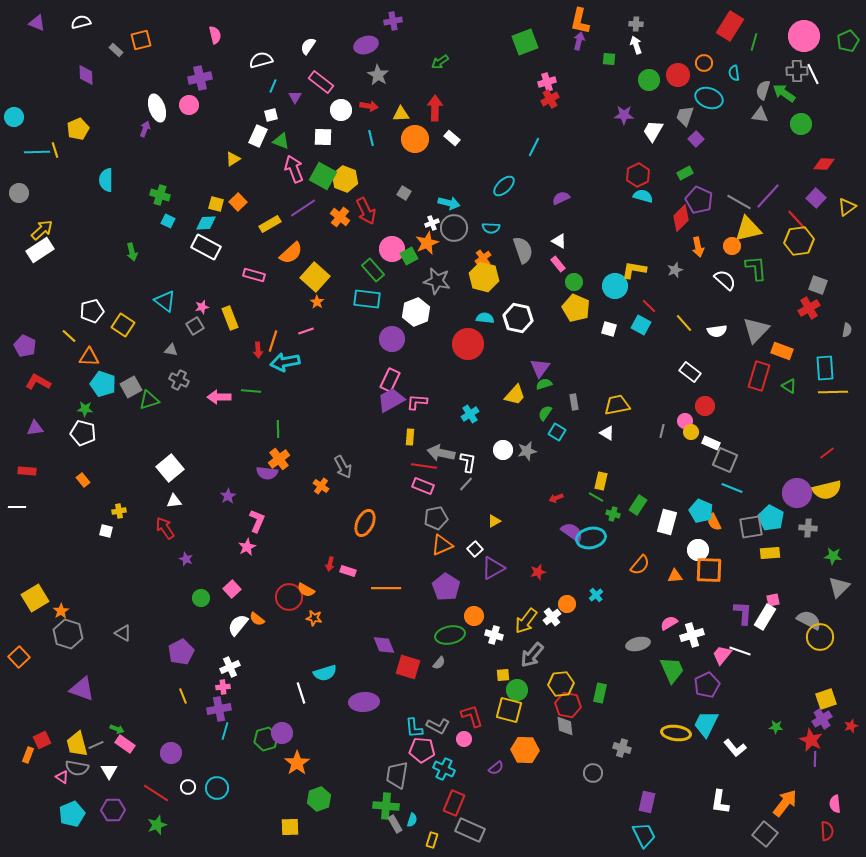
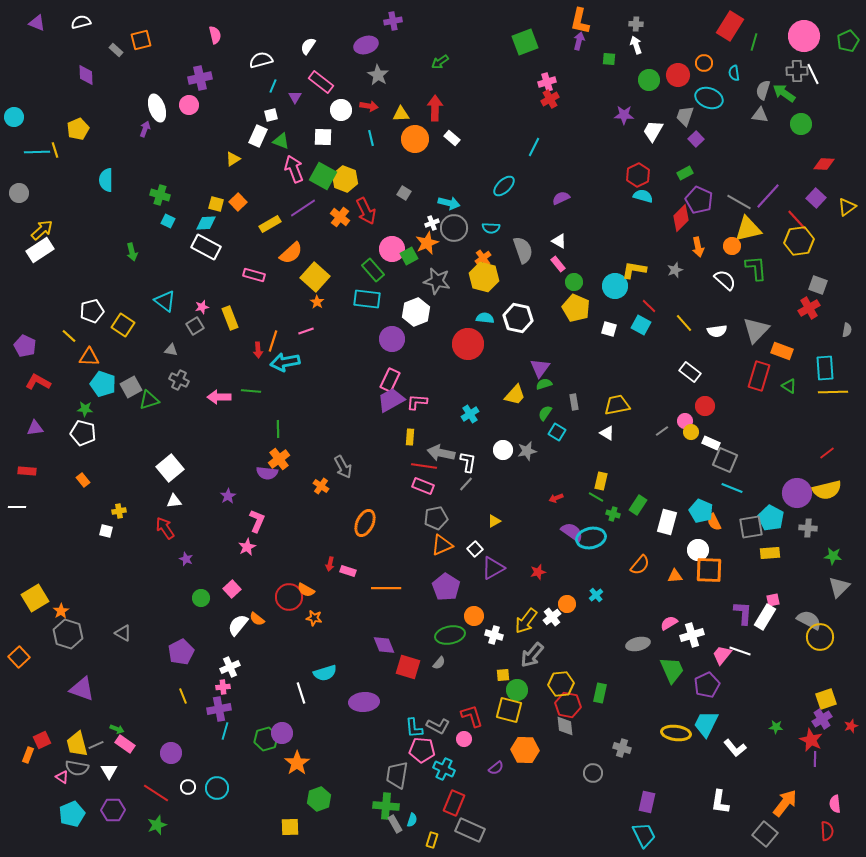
gray line at (662, 431): rotated 40 degrees clockwise
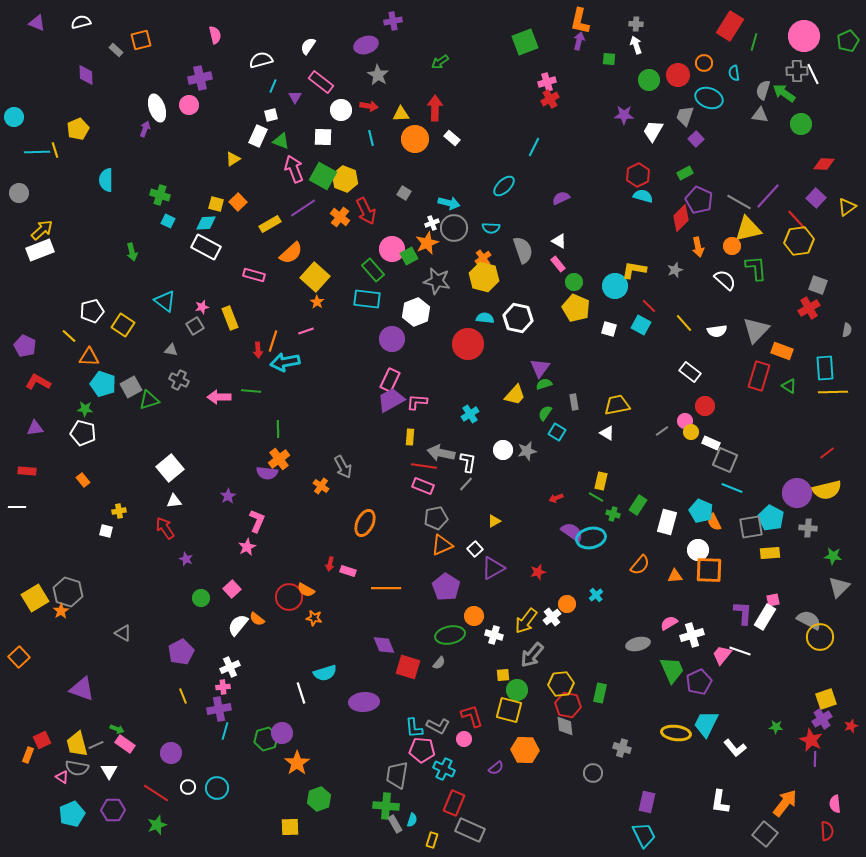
white rectangle at (40, 250): rotated 12 degrees clockwise
gray hexagon at (68, 634): moved 42 px up
purple pentagon at (707, 685): moved 8 px left, 3 px up
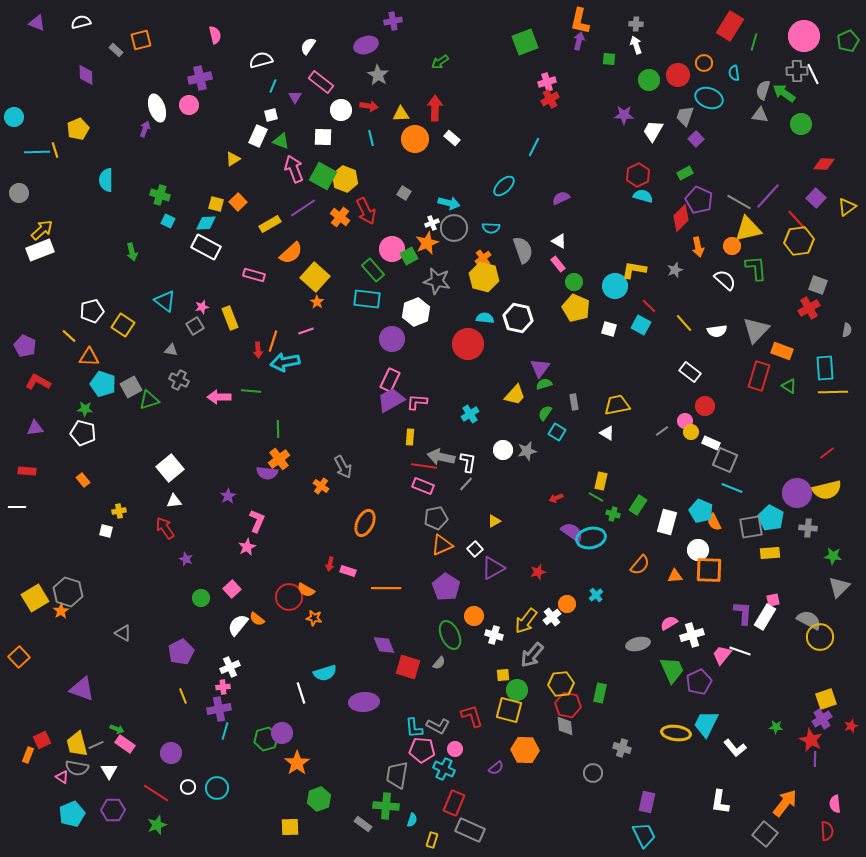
gray arrow at (441, 453): moved 4 px down
green ellipse at (450, 635): rotated 76 degrees clockwise
pink circle at (464, 739): moved 9 px left, 10 px down
gray rectangle at (395, 824): moved 32 px left; rotated 24 degrees counterclockwise
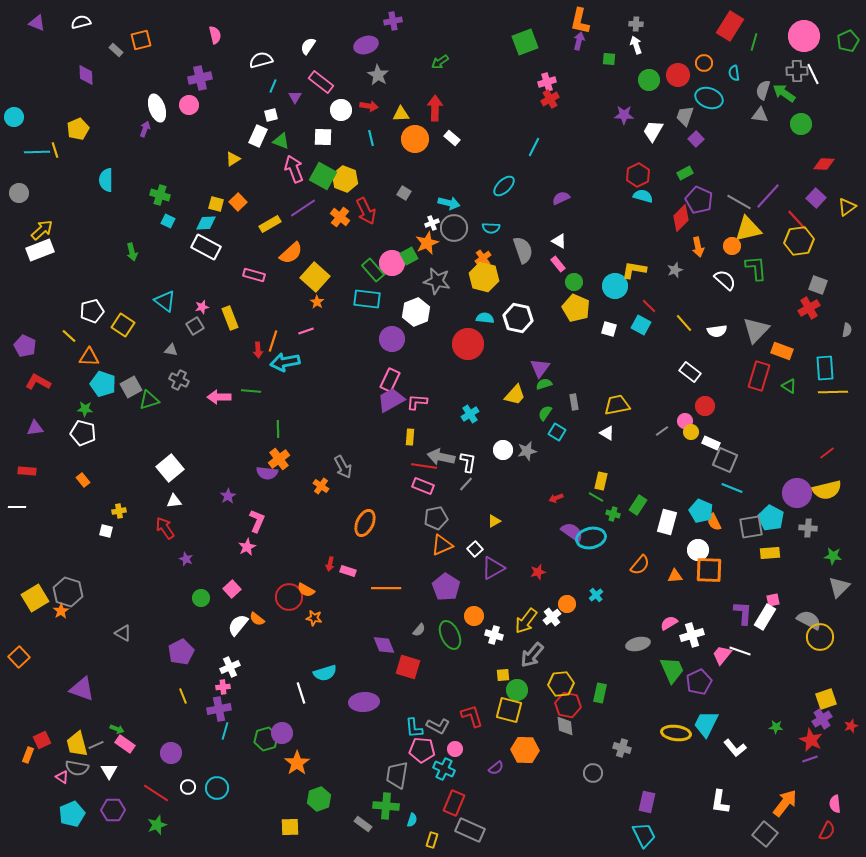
pink circle at (392, 249): moved 14 px down
gray semicircle at (439, 663): moved 20 px left, 33 px up
purple line at (815, 759): moved 5 px left; rotated 70 degrees clockwise
red semicircle at (827, 831): rotated 30 degrees clockwise
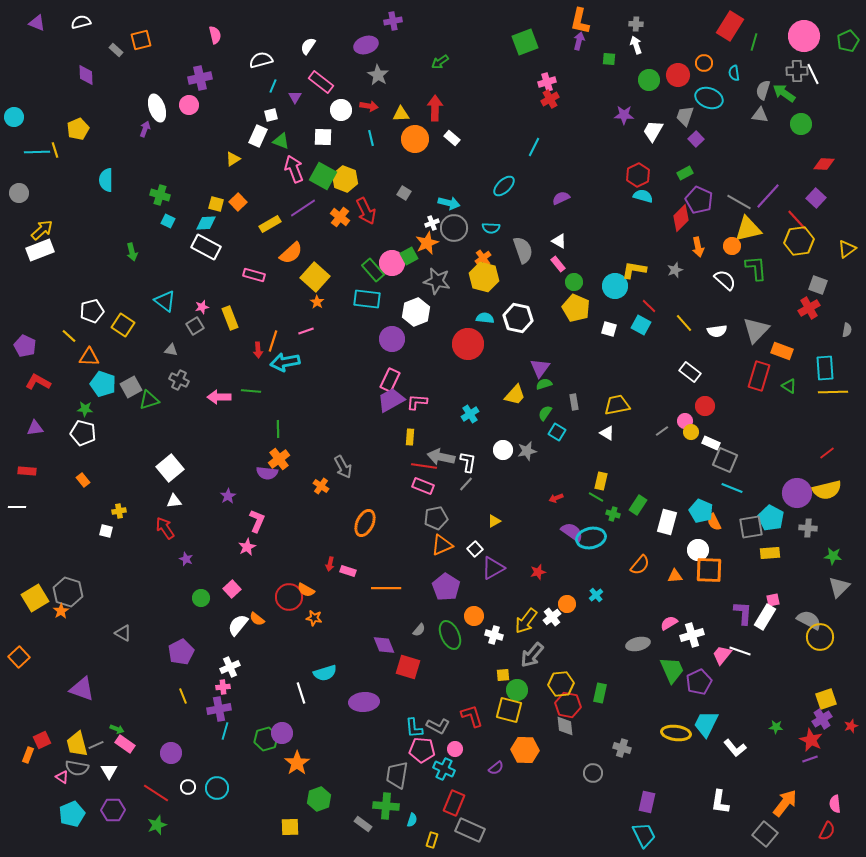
yellow triangle at (847, 207): moved 42 px down
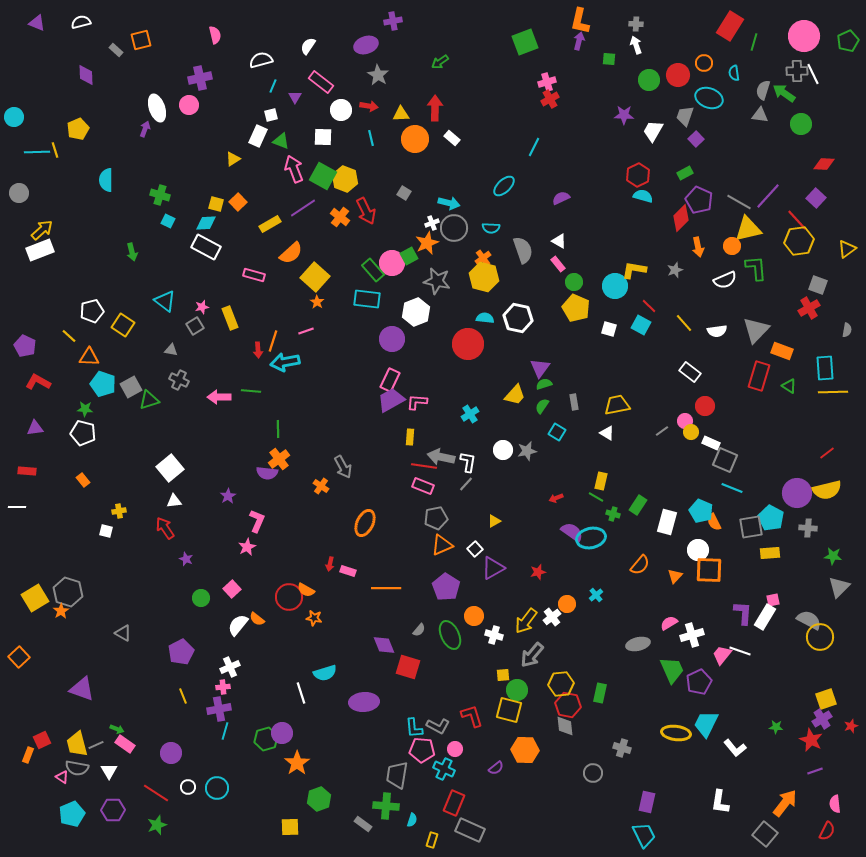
white semicircle at (725, 280): rotated 115 degrees clockwise
green semicircle at (545, 413): moved 3 px left, 7 px up
orange triangle at (675, 576): rotated 42 degrees counterclockwise
purple line at (810, 759): moved 5 px right, 12 px down
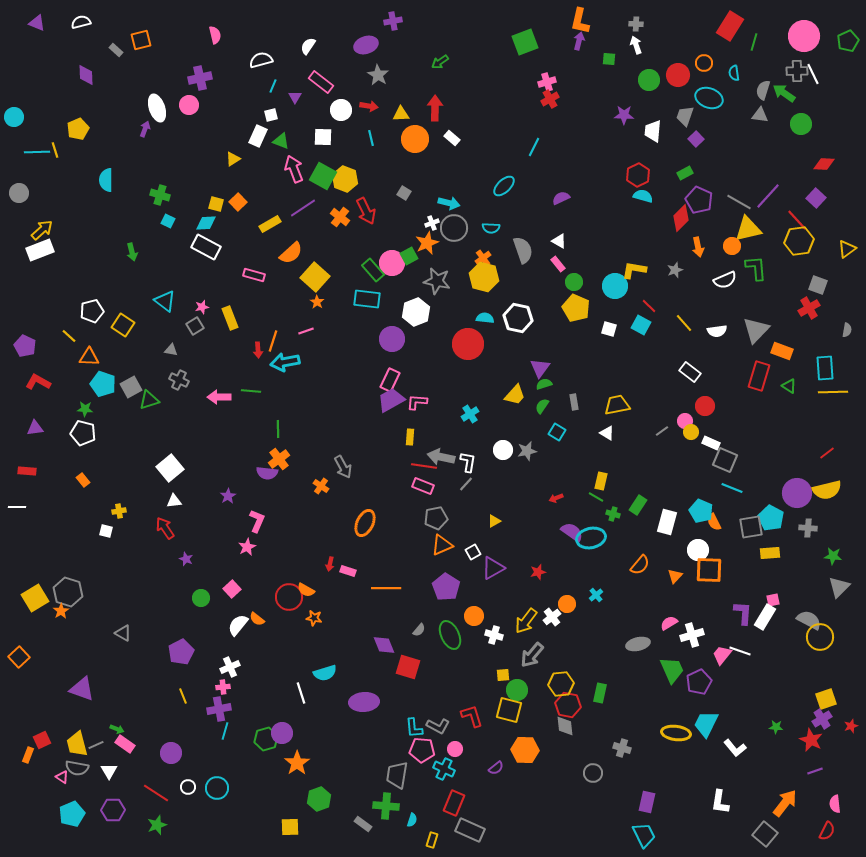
white trapezoid at (653, 131): rotated 25 degrees counterclockwise
white square at (475, 549): moved 2 px left, 3 px down; rotated 14 degrees clockwise
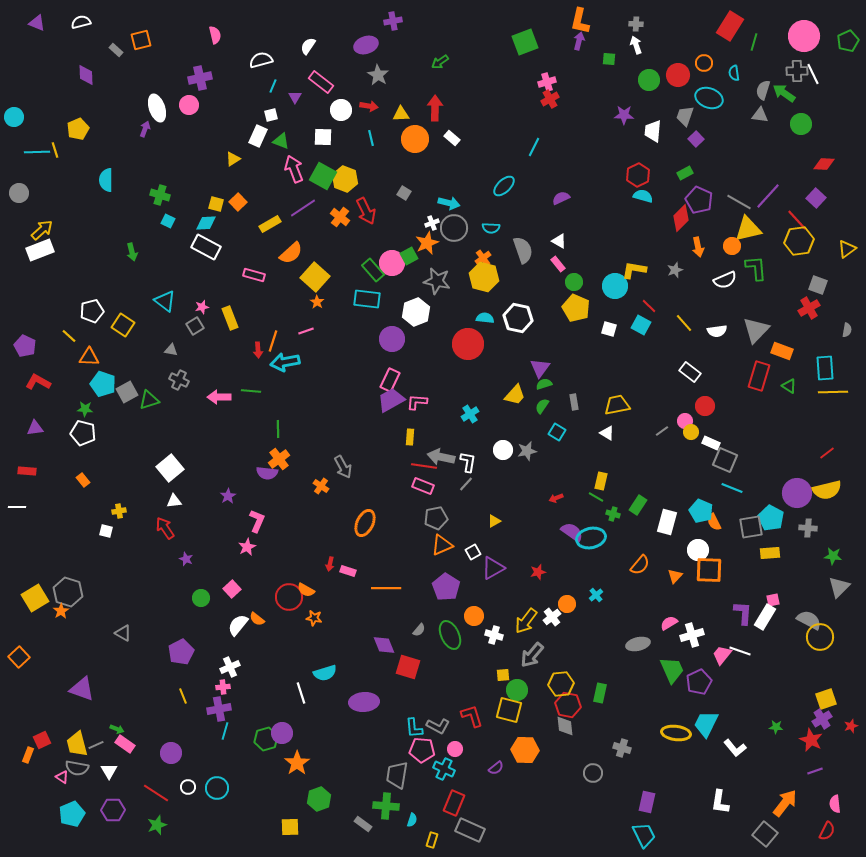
gray square at (131, 387): moved 4 px left, 5 px down
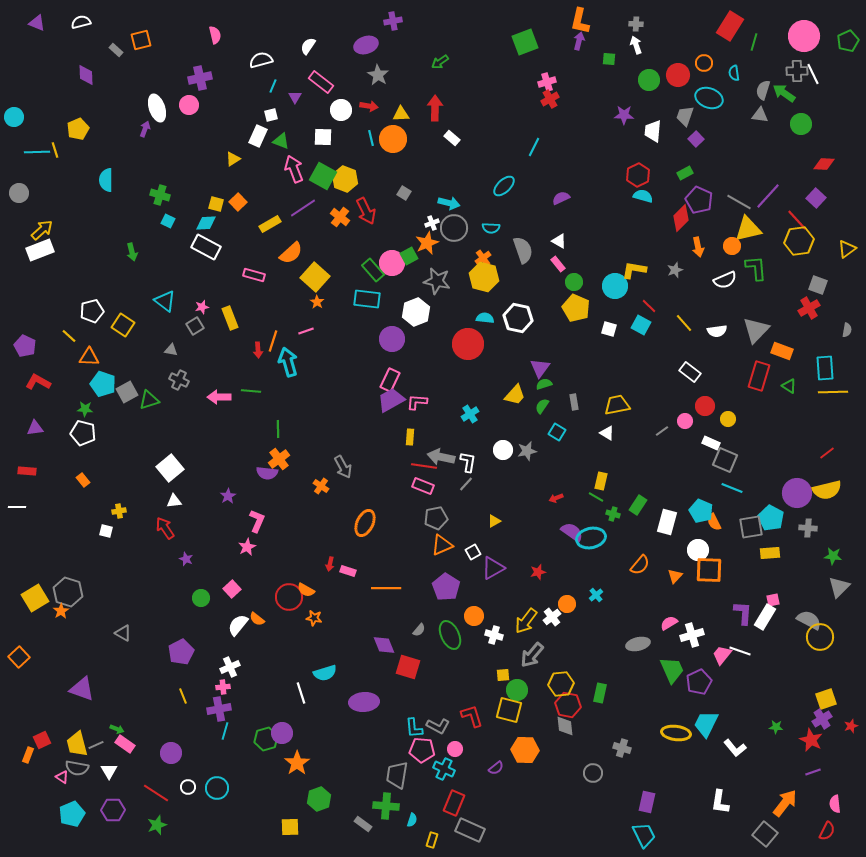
orange circle at (415, 139): moved 22 px left
cyan arrow at (285, 362): moved 3 px right; rotated 84 degrees clockwise
yellow circle at (691, 432): moved 37 px right, 13 px up
purple line at (815, 771): moved 2 px left, 1 px down
